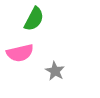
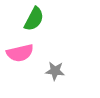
gray star: rotated 24 degrees counterclockwise
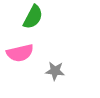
green semicircle: moved 1 px left, 2 px up
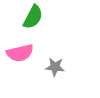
gray star: moved 4 px up
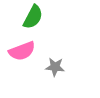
pink semicircle: moved 2 px right, 2 px up; rotated 8 degrees counterclockwise
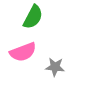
pink semicircle: moved 1 px right, 1 px down
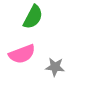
pink semicircle: moved 1 px left, 2 px down
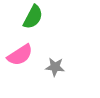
pink semicircle: moved 2 px left, 1 px down; rotated 12 degrees counterclockwise
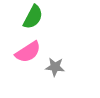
pink semicircle: moved 8 px right, 3 px up
